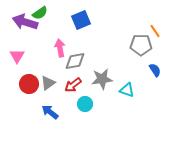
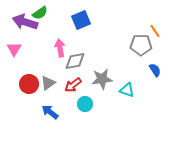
pink triangle: moved 3 px left, 7 px up
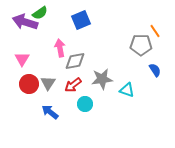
pink triangle: moved 8 px right, 10 px down
gray triangle: rotated 21 degrees counterclockwise
